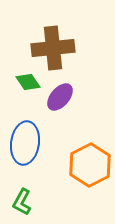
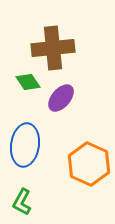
purple ellipse: moved 1 px right, 1 px down
blue ellipse: moved 2 px down
orange hexagon: moved 1 px left, 1 px up; rotated 9 degrees counterclockwise
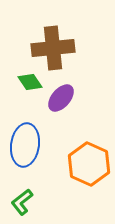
green diamond: moved 2 px right
green L-shape: rotated 24 degrees clockwise
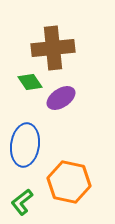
purple ellipse: rotated 16 degrees clockwise
orange hexagon: moved 20 px left, 18 px down; rotated 12 degrees counterclockwise
